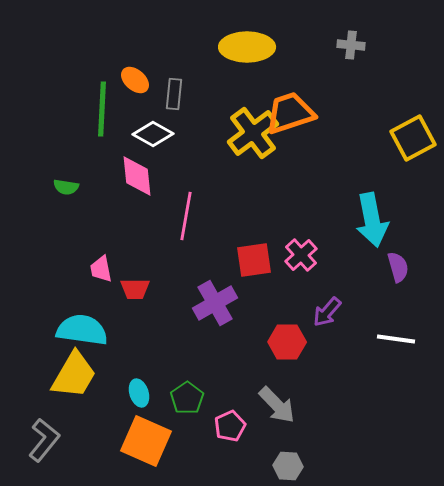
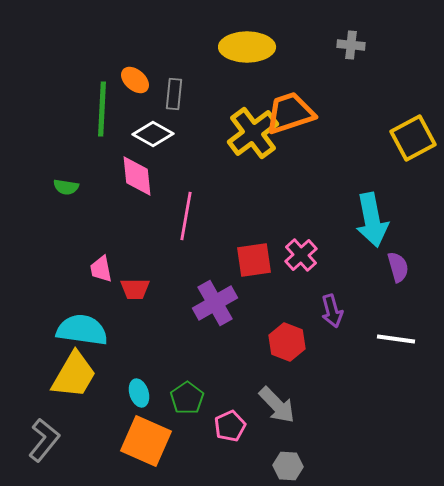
purple arrow: moved 5 px right, 1 px up; rotated 56 degrees counterclockwise
red hexagon: rotated 21 degrees clockwise
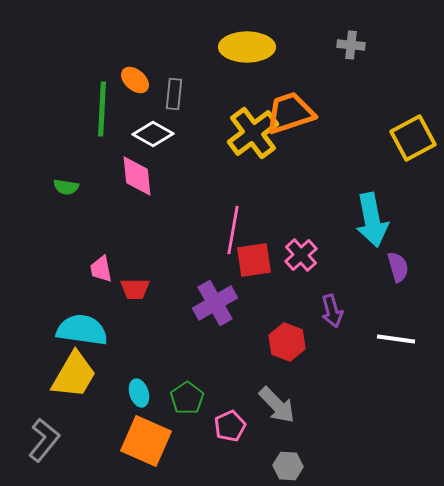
pink line: moved 47 px right, 14 px down
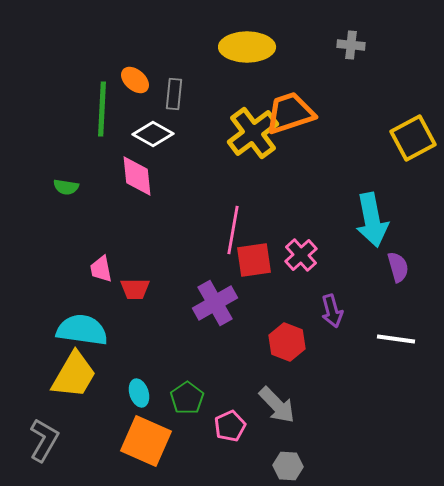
gray L-shape: rotated 9 degrees counterclockwise
